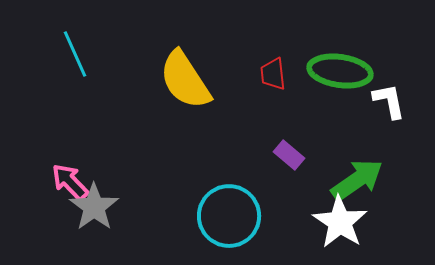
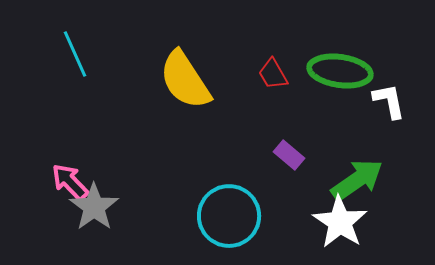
red trapezoid: rotated 24 degrees counterclockwise
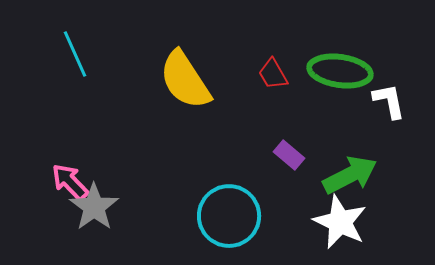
green arrow: moved 7 px left, 5 px up; rotated 8 degrees clockwise
white star: rotated 8 degrees counterclockwise
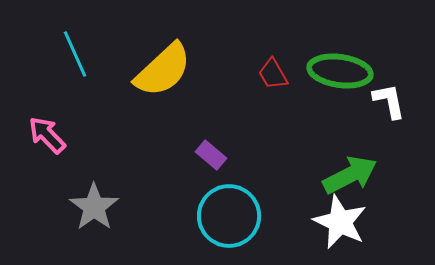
yellow semicircle: moved 22 px left, 10 px up; rotated 100 degrees counterclockwise
purple rectangle: moved 78 px left
pink arrow: moved 23 px left, 47 px up
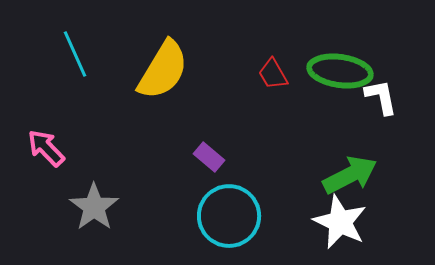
yellow semicircle: rotated 16 degrees counterclockwise
white L-shape: moved 8 px left, 4 px up
pink arrow: moved 1 px left, 13 px down
purple rectangle: moved 2 px left, 2 px down
